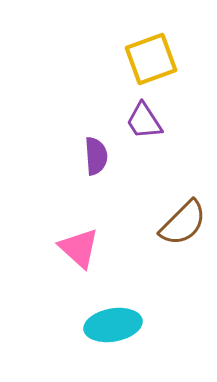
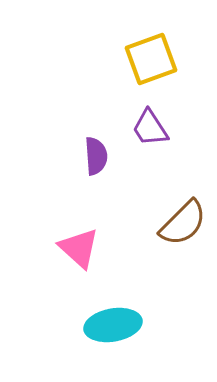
purple trapezoid: moved 6 px right, 7 px down
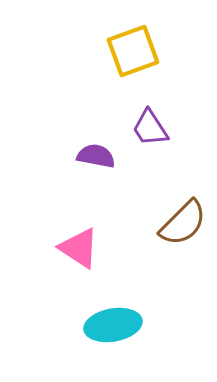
yellow square: moved 18 px left, 8 px up
purple semicircle: rotated 75 degrees counterclockwise
pink triangle: rotated 9 degrees counterclockwise
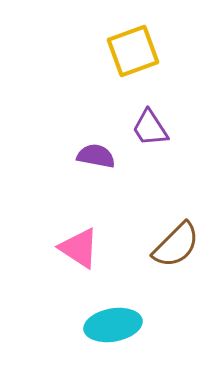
brown semicircle: moved 7 px left, 22 px down
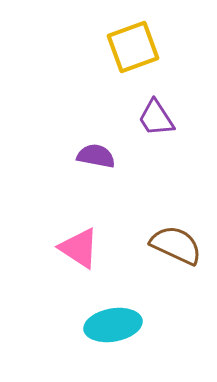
yellow square: moved 4 px up
purple trapezoid: moved 6 px right, 10 px up
brown semicircle: rotated 110 degrees counterclockwise
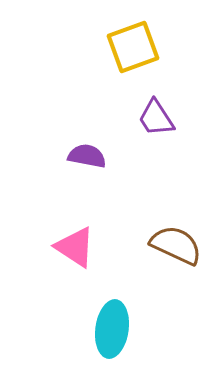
purple semicircle: moved 9 px left
pink triangle: moved 4 px left, 1 px up
cyan ellipse: moved 1 px left, 4 px down; rotated 72 degrees counterclockwise
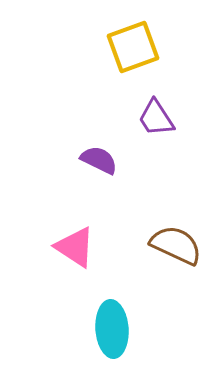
purple semicircle: moved 12 px right, 4 px down; rotated 15 degrees clockwise
cyan ellipse: rotated 12 degrees counterclockwise
